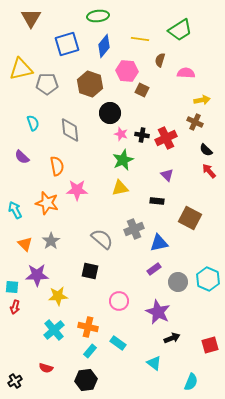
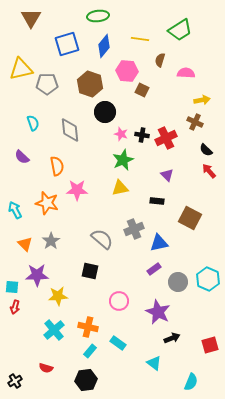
black circle at (110, 113): moved 5 px left, 1 px up
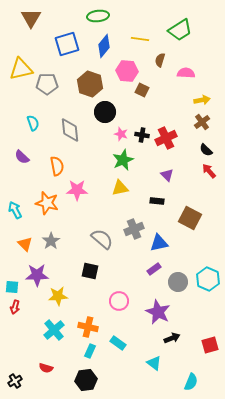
brown cross at (195, 122): moved 7 px right; rotated 28 degrees clockwise
cyan rectangle at (90, 351): rotated 16 degrees counterclockwise
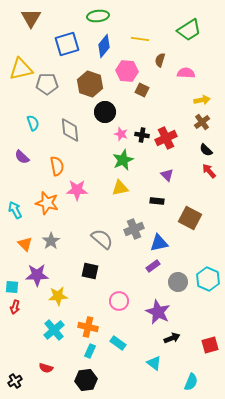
green trapezoid at (180, 30): moved 9 px right
purple rectangle at (154, 269): moved 1 px left, 3 px up
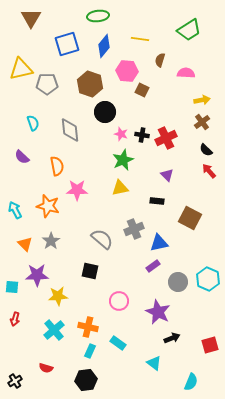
orange star at (47, 203): moved 1 px right, 3 px down
red arrow at (15, 307): moved 12 px down
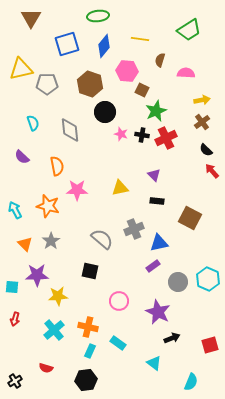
green star at (123, 160): moved 33 px right, 49 px up
red arrow at (209, 171): moved 3 px right
purple triangle at (167, 175): moved 13 px left
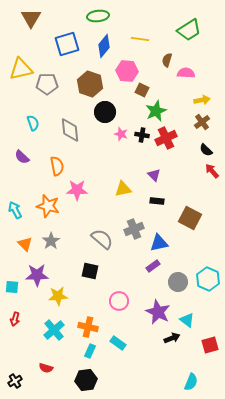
brown semicircle at (160, 60): moved 7 px right
yellow triangle at (120, 188): moved 3 px right, 1 px down
cyan triangle at (154, 363): moved 33 px right, 43 px up
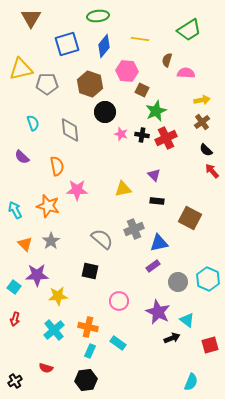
cyan square at (12, 287): moved 2 px right; rotated 32 degrees clockwise
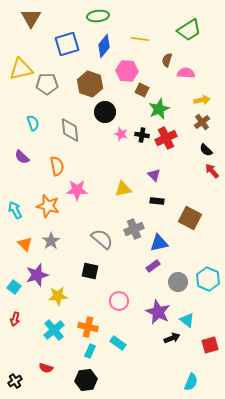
green star at (156, 111): moved 3 px right, 2 px up
purple star at (37, 275): rotated 15 degrees counterclockwise
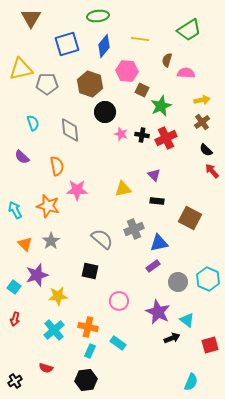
green star at (159, 109): moved 2 px right, 3 px up
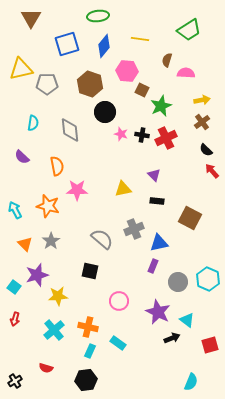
cyan semicircle at (33, 123): rotated 28 degrees clockwise
purple rectangle at (153, 266): rotated 32 degrees counterclockwise
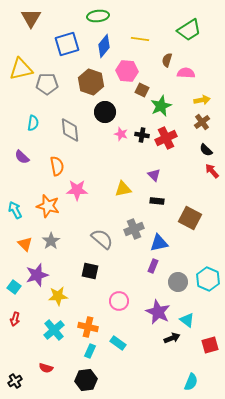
brown hexagon at (90, 84): moved 1 px right, 2 px up
